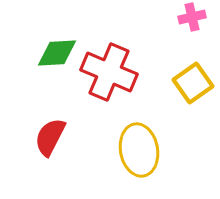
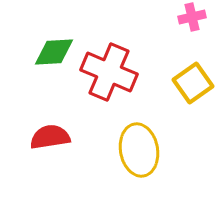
green diamond: moved 3 px left, 1 px up
red semicircle: rotated 54 degrees clockwise
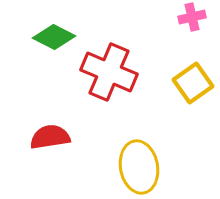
green diamond: moved 15 px up; rotated 30 degrees clockwise
yellow ellipse: moved 17 px down
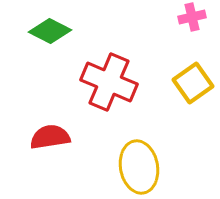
green diamond: moved 4 px left, 6 px up
red cross: moved 10 px down
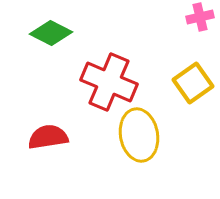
pink cross: moved 8 px right
green diamond: moved 1 px right, 2 px down
red semicircle: moved 2 px left
yellow ellipse: moved 32 px up
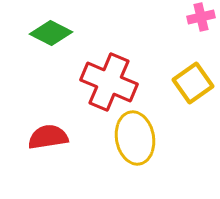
pink cross: moved 1 px right
yellow ellipse: moved 4 px left, 3 px down
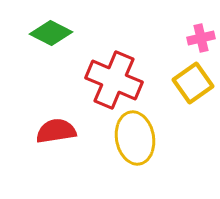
pink cross: moved 21 px down
red cross: moved 5 px right, 2 px up
red semicircle: moved 8 px right, 6 px up
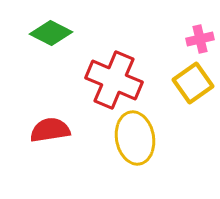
pink cross: moved 1 px left, 1 px down
red semicircle: moved 6 px left, 1 px up
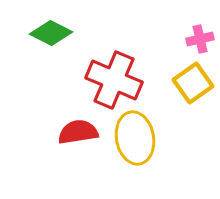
red semicircle: moved 28 px right, 2 px down
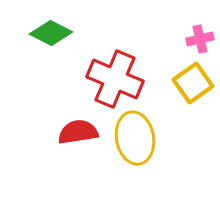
red cross: moved 1 px right, 1 px up
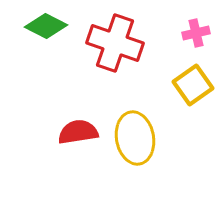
green diamond: moved 5 px left, 7 px up
pink cross: moved 4 px left, 6 px up
red cross: moved 36 px up; rotated 4 degrees counterclockwise
yellow square: moved 2 px down
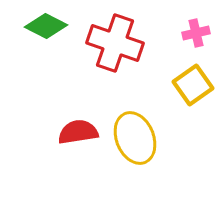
yellow ellipse: rotated 12 degrees counterclockwise
